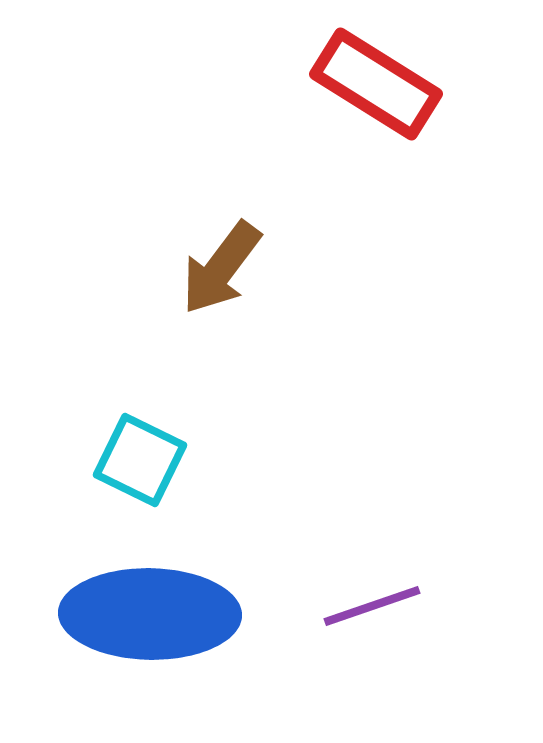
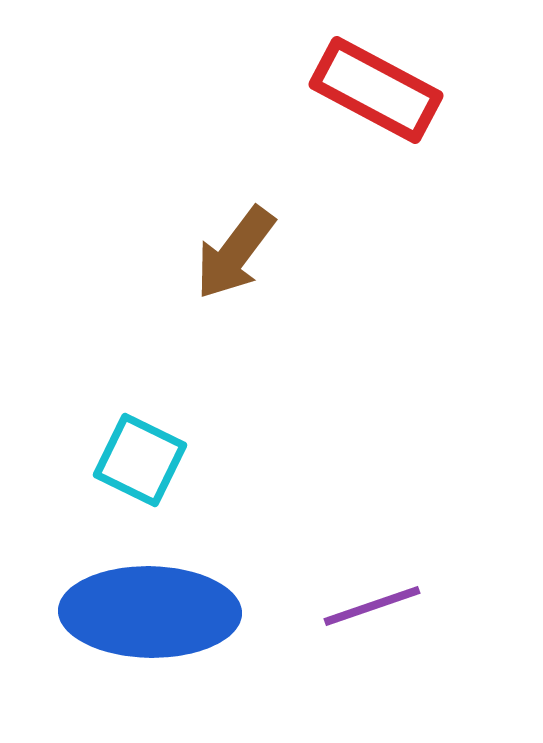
red rectangle: moved 6 px down; rotated 4 degrees counterclockwise
brown arrow: moved 14 px right, 15 px up
blue ellipse: moved 2 px up
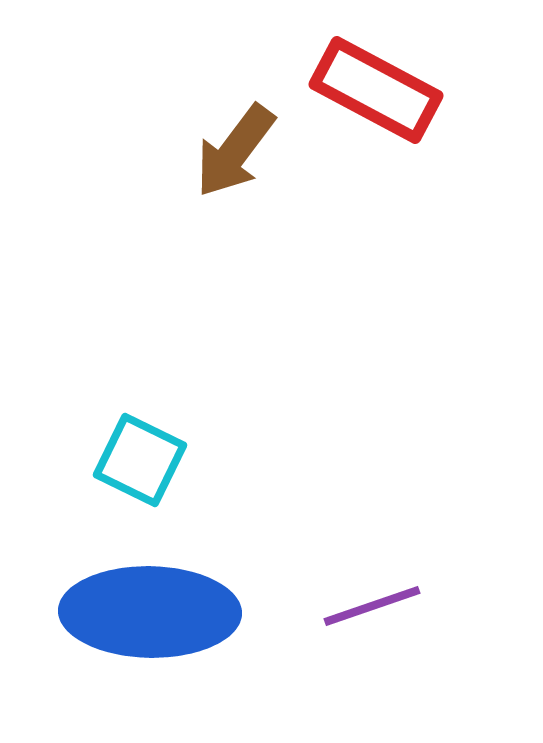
brown arrow: moved 102 px up
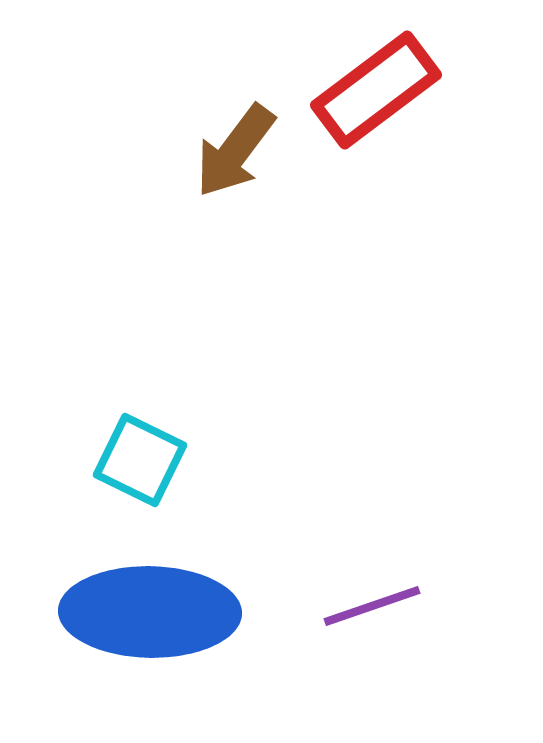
red rectangle: rotated 65 degrees counterclockwise
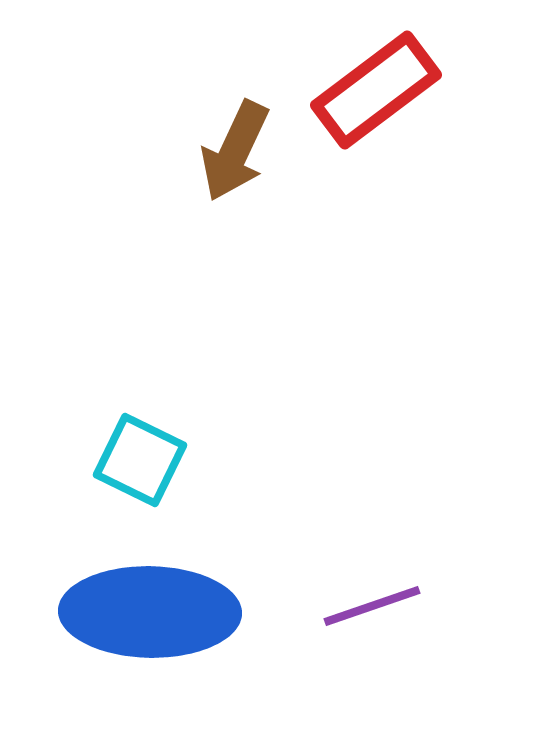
brown arrow: rotated 12 degrees counterclockwise
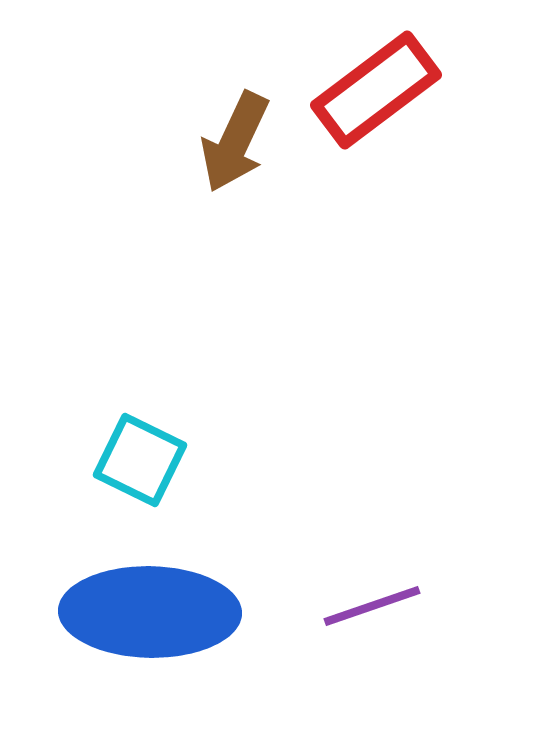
brown arrow: moved 9 px up
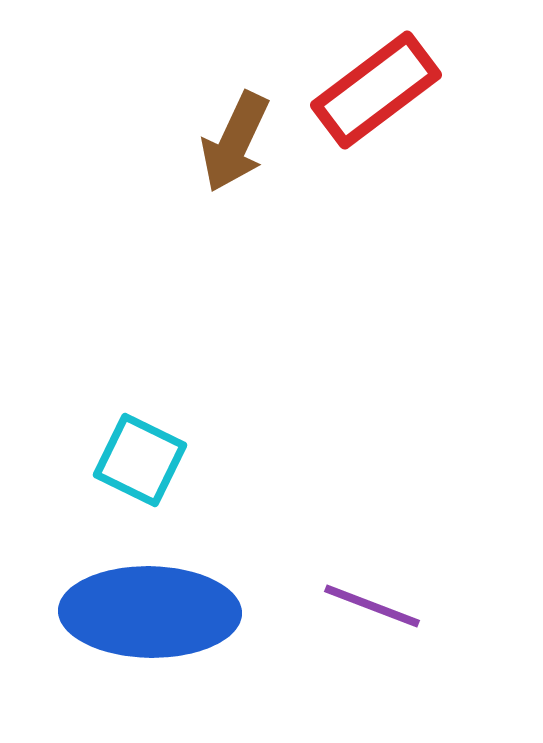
purple line: rotated 40 degrees clockwise
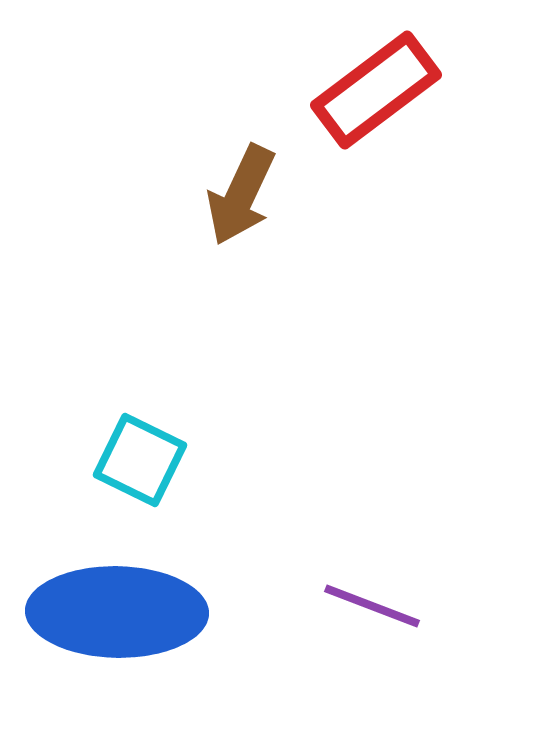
brown arrow: moved 6 px right, 53 px down
blue ellipse: moved 33 px left
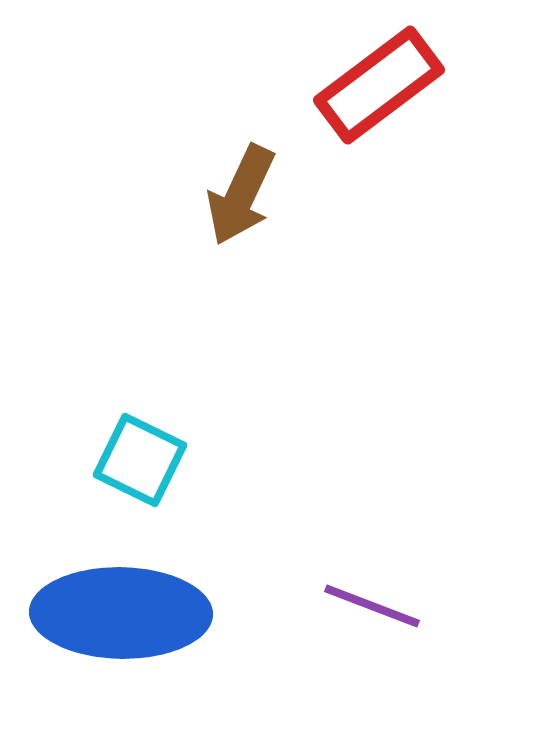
red rectangle: moved 3 px right, 5 px up
blue ellipse: moved 4 px right, 1 px down
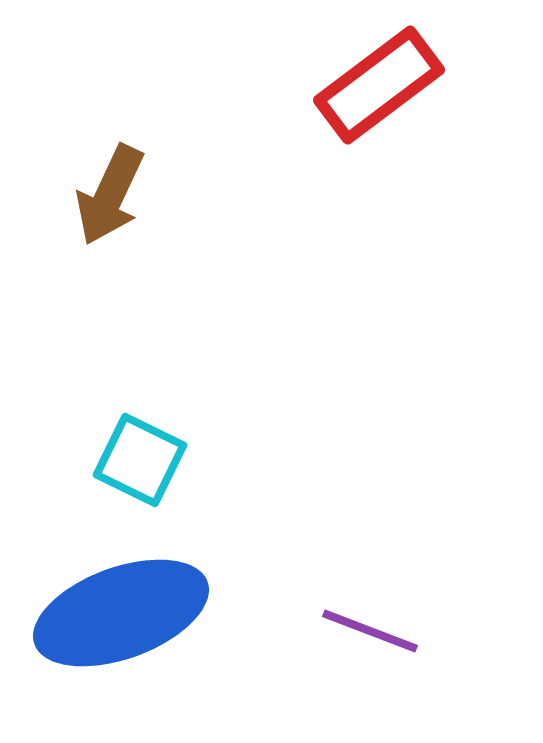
brown arrow: moved 131 px left
purple line: moved 2 px left, 25 px down
blue ellipse: rotated 21 degrees counterclockwise
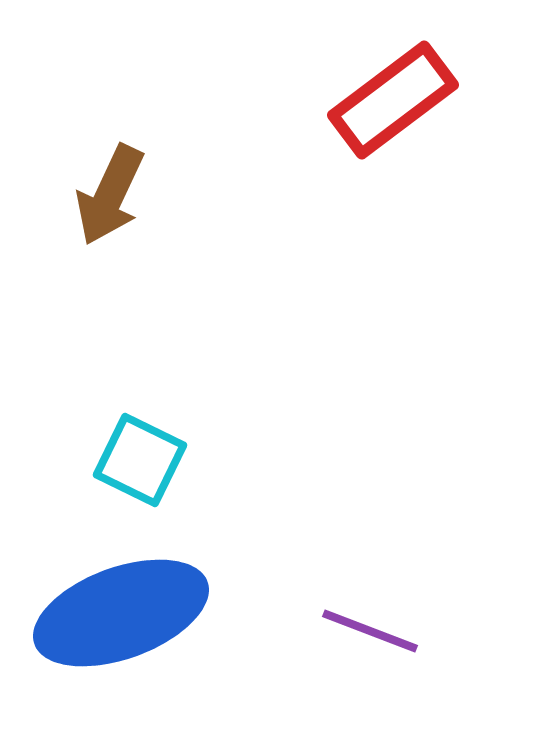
red rectangle: moved 14 px right, 15 px down
